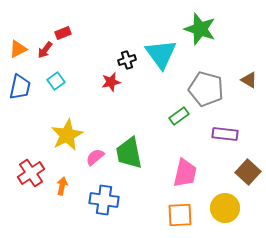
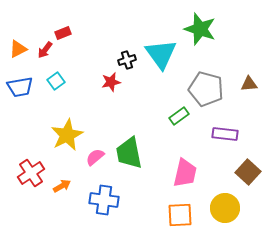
brown triangle: moved 4 px down; rotated 36 degrees counterclockwise
blue trapezoid: rotated 68 degrees clockwise
orange arrow: rotated 48 degrees clockwise
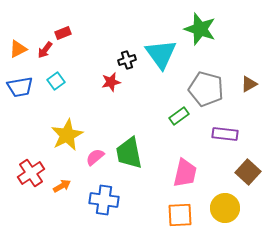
brown triangle: rotated 24 degrees counterclockwise
